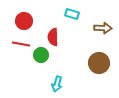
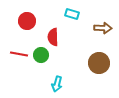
red circle: moved 3 px right
red line: moved 2 px left, 10 px down
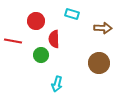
red circle: moved 9 px right
red semicircle: moved 1 px right, 2 px down
red line: moved 6 px left, 13 px up
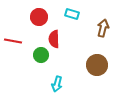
red circle: moved 3 px right, 4 px up
brown arrow: rotated 78 degrees counterclockwise
brown circle: moved 2 px left, 2 px down
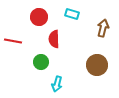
green circle: moved 7 px down
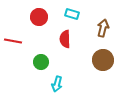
red semicircle: moved 11 px right
brown circle: moved 6 px right, 5 px up
